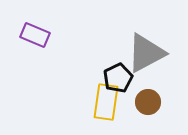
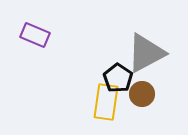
black pentagon: rotated 12 degrees counterclockwise
brown circle: moved 6 px left, 8 px up
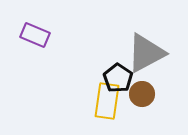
yellow rectangle: moved 1 px right, 1 px up
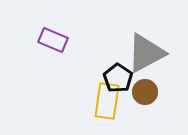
purple rectangle: moved 18 px right, 5 px down
brown circle: moved 3 px right, 2 px up
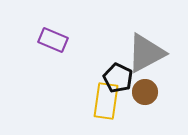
black pentagon: rotated 8 degrees counterclockwise
yellow rectangle: moved 1 px left
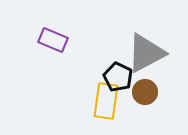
black pentagon: moved 1 px up
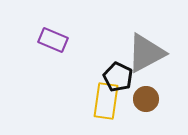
brown circle: moved 1 px right, 7 px down
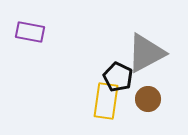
purple rectangle: moved 23 px left, 8 px up; rotated 12 degrees counterclockwise
brown circle: moved 2 px right
